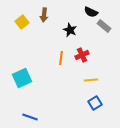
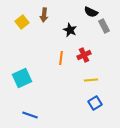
gray rectangle: rotated 24 degrees clockwise
red cross: moved 2 px right
blue line: moved 2 px up
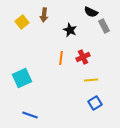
red cross: moved 1 px left, 2 px down
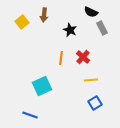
gray rectangle: moved 2 px left, 2 px down
red cross: rotated 24 degrees counterclockwise
cyan square: moved 20 px right, 8 px down
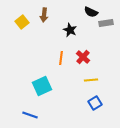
gray rectangle: moved 4 px right, 5 px up; rotated 72 degrees counterclockwise
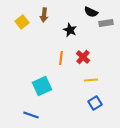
blue line: moved 1 px right
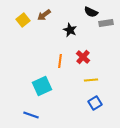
brown arrow: rotated 48 degrees clockwise
yellow square: moved 1 px right, 2 px up
orange line: moved 1 px left, 3 px down
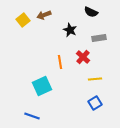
brown arrow: rotated 16 degrees clockwise
gray rectangle: moved 7 px left, 15 px down
orange line: moved 1 px down; rotated 16 degrees counterclockwise
yellow line: moved 4 px right, 1 px up
blue line: moved 1 px right, 1 px down
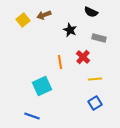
gray rectangle: rotated 24 degrees clockwise
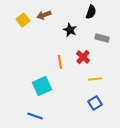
black semicircle: rotated 96 degrees counterclockwise
gray rectangle: moved 3 px right
blue line: moved 3 px right
